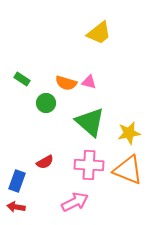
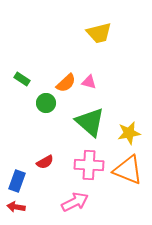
yellow trapezoid: rotated 24 degrees clockwise
orange semicircle: rotated 60 degrees counterclockwise
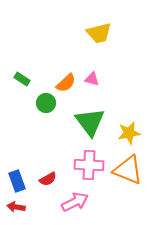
pink triangle: moved 3 px right, 3 px up
green triangle: rotated 12 degrees clockwise
red semicircle: moved 3 px right, 17 px down
blue rectangle: rotated 40 degrees counterclockwise
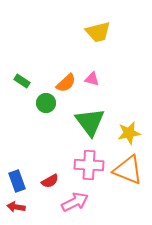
yellow trapezoid: moved 1 px left, 1 px up
green rectangle: moved 2 px down
red semicircle: moved 2 px right, 2 px down
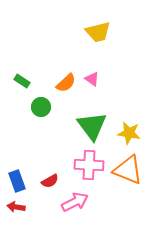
pink triangle: rotated 21 degrees clockwise
green circle: moved 5 px left, 4 px down
green triangle: moved 2 px right, 4 px down
yellow star: rotated 20 degrees clockwise
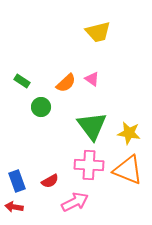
red arrow: moved 2 px left
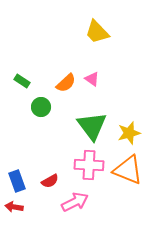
yellow trapezoid: moved 1 px left; rotated 60 degrees clockwise
yellow star: rotated 25 degrees counterclockwise
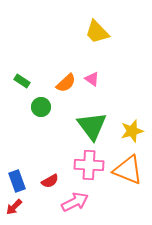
yellow star: moved 3 px right, 2 px up
red arrow: rotated 54 degrees counterclockwise
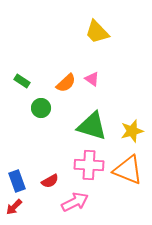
green circle: moved 1 px down
green triangle: rotated 36 degrees counterclockwise
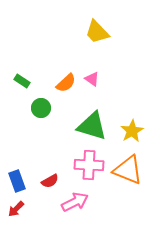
yellow star: rotated 15 degrees counterclockwise
red arrow: moved 2 px right, 2 px down
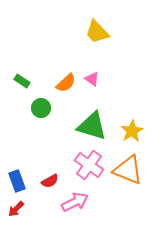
pink cross: rotated 32 degrees clockwise
